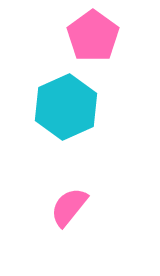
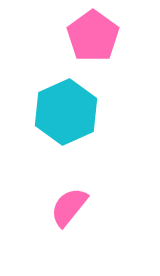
cyan hexagon: moved 5 px down
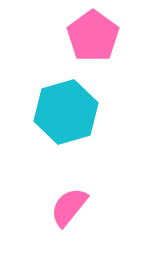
cyan hexagon: rotated 8 degrees clockwise
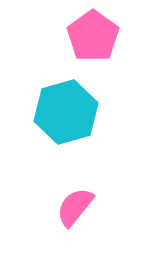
pink semicircle: moved 6 px right
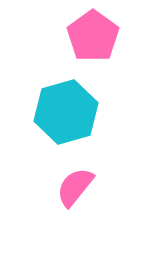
pink semicircle: moved 20 px up
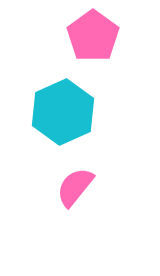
cyan hexagon: moved 3 px left; rotated 8 degrees counterclockwise
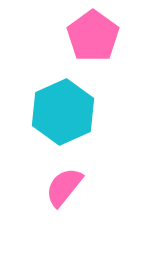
pink semicircle: moved 11 px left
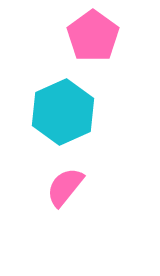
pink semicircle: moved 1 px right
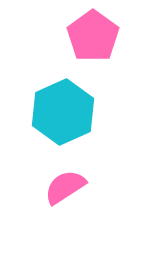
pink semicircle: rotated 18 degrees clockwise
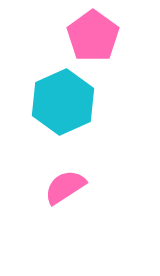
cyan hexagon: moved 10 px up
